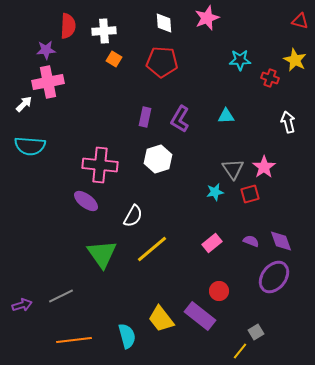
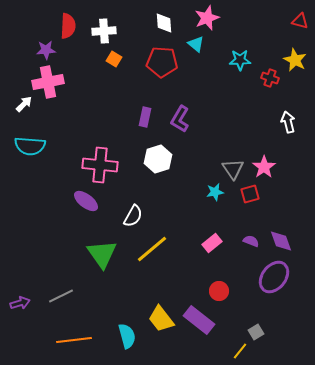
cyan triangle at (226, 116): moved 30 px left, 72 px up; rotated 42 degrees clockwise
purple arrow at (22, 305): moved 2 px left, 2 px up
purple rectangle at (200, 316): moved 1 px left, 4 px down
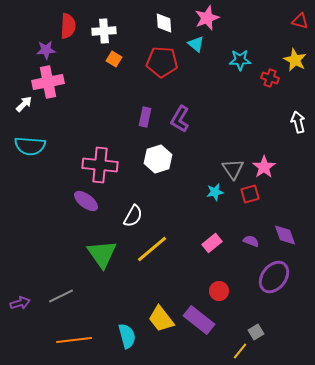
white arrow at (288, 122): moved 10 px right
purple diamond at (281, 241): moved 4 px right, 6 px up
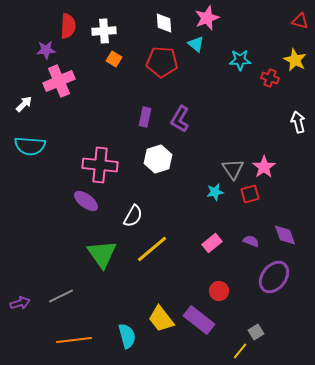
pink cross at (48, 82): moved 11 px right, 1 px up; rotated 12 degrees counterclockwise
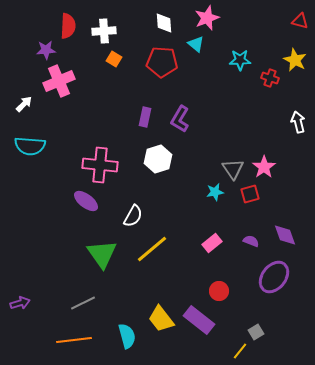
gray line at (61, 296): moved 22 px right, 7 px down
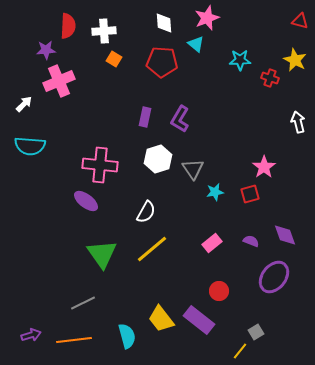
gray triangle at (233, 169): moved 40 px left
white semicircle at (133, 216): moved 13 px right, 4 px up
purple arrow at (20, 303): moved 11 px right, 32 px down
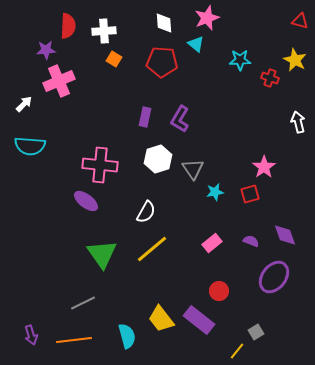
purple arrow at (31, 335): rotated 90 degrees clockwise
yellow line at (240, 351): moved 3 px left
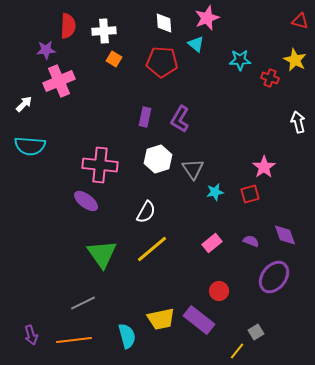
yellow trapezoid at (161, 319): rotated 64 degrees counterclockwise
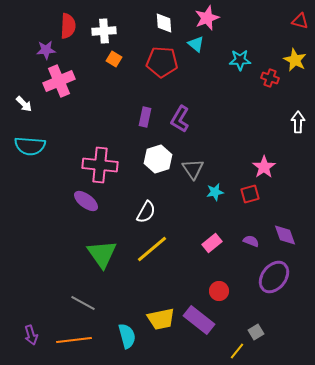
white arrow at (24, 104): rotated 90 degrees clockwise
white arrow at (298, 122): rotated 15 degrees clockwise
gray line at (83, 303): rotated 55 degrees clockwise
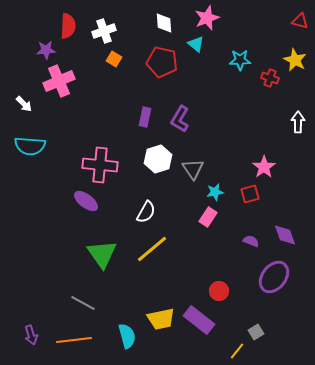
white cross at (104, 31): rotated 15 degrees counterclockwise
red pentagon at (162, 62): rotated 8 degrees clockwise
pink rectangle at (212, 243): moved 4 px left, 26 px up; rotated 18 degrees counterclockwise
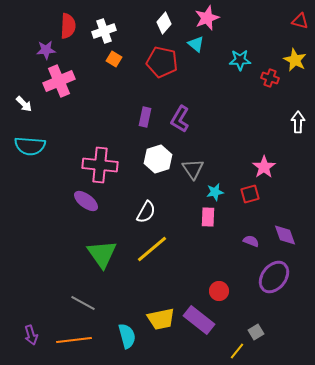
white diamond at (164, 23): rotated 45 degrees clockwise
pink rectangle at (208, 217): rotated 30 degrees counterclockwise
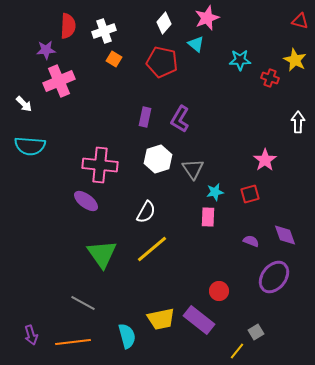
pink star at (264, 167): moved 1 px right, 7 px up
orange line at (74, 340): moved 1 px left, 2 px down
